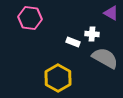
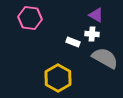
purple triangle: moved 15 px left, 2 px down
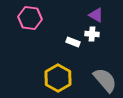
gray semicircle: moved 22 px down; rotated 20 degrees clockwise
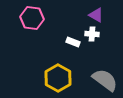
pink hexagon: moved 2 px right
gray semicircle: rotated 12 degrees counterclockwise
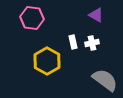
white cross: moved 9 px down; rotated 16 degrees counterclockwise
white rectangle: rotated 56 degrees clockwise
yellow hexagon: moved 11 px left, 17 px up
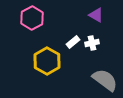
pink hexagon: rotated 25 degrees clockwise
white rectangle: rotated 64 degrees clockwise
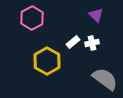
purple triangle: rotated 14 degrees clockwise
gray semicircle: moved 1 px up
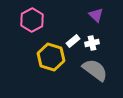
pink hexagon: moved 2 px down
white rectangle: moved 1 px up
yellow hexagon: moved 4 px right, 4 px up; rotated 12 degrees counterclockwise
gray semicircle: moved 10 px left, 9 px up
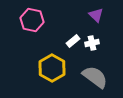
pink hexagon: rotated 20 degrees counterclockwise
yellow hexagon: moved 1 px right, 11 px down; rotated 12 degrees clockwise
gray semicircle: moved 7 px down
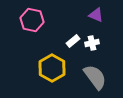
purple triangle: rotated 21 degrees counterclockwise
gray semicircle: rotated 16 degrees clockwise
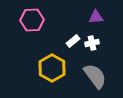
purple triangle: moved 2 px down; rotated 28 degrees counterclockwise
pink hexagon: rotated 15 degrees counterclockwise
gray semicircle: moved 1 px up
